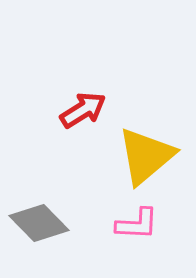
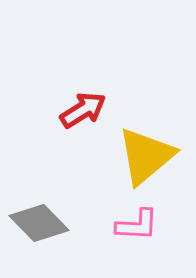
pink L-shape: moved 1 px down
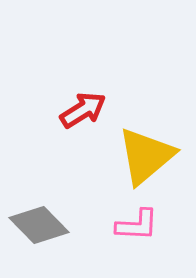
gray diamond: moved 2 px down
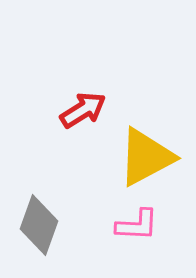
yellow triangle: moved 1 px down; rotated 12 degrees clockwise
gray diamond: rotated 64 degrees clockwise
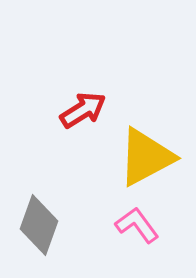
pink L-shape: rotated 129 degrees counterclockwise
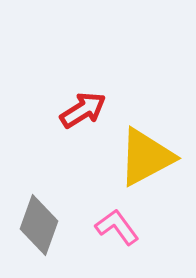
pink L-shape: moved 20 px left, 2 px down
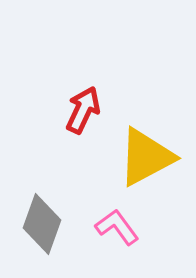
red arrow: rotated 33 degrees counterclockwise
gray diamond: moved 3 px right, 1 px up
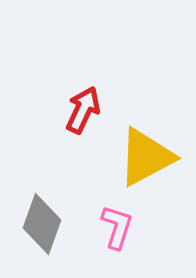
pink L-shape: rotated 54 degrees clockwise
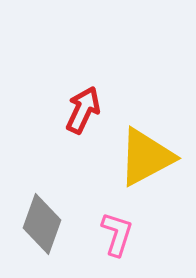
pink L-shape: moved 7 px down
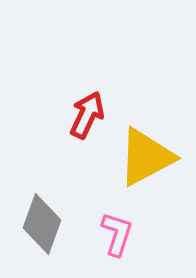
red arrow: moved 4 px right, 5 px down
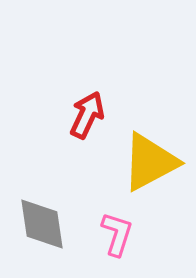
yellow triangle: moved 4 px right, 5 px down
gray diamond: rotated 28 degrees counterclockwise
